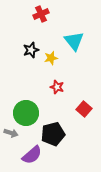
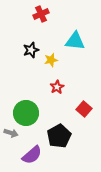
cyan triangle: moved 1 px right; rotated 45 degrees counterclockwise
yellow star: moved 2 px down
red star: rotated 24 degrees clockwise
black pentagon: moved 6 px right, 2 px down; rotated 15 degrees counterclockwise
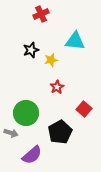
black pentagon: moved 1 px right, 4 px up
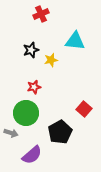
red star: moved 23 px left; rotated 16 degrees clockwise
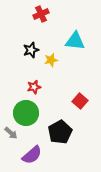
red square: moved 4 px left, 8 px up
gray arrow: rotated 24 degrees clockwise
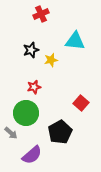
red square: moved 1 px right, 2 px down
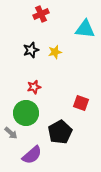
cyan triangle: moved 10 px right, 12 px up
yellow star: moved 4 px right, 8 px up
red square: rotated 21 degrees counterclockwise
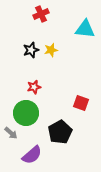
yellow star: moved 4 px left, 2 px up
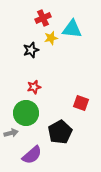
red cross: moved 2 px right, 4 px down
cyan triangle: moved 13 px left
yellow star: moved 12 px up
gray arrow: rotated 56 degrees counterclockwise
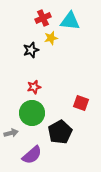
cyan triangle: moved 2 px left, 8 px up
green circle: moved 6 px right
